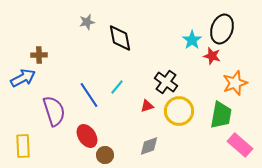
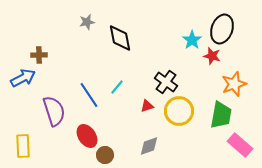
orange star: moved 1 px left, 1 px down
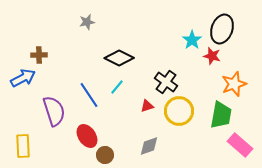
black diamond: moved 1 px left, 20 px down; rotated 52 degrees counterclockwise
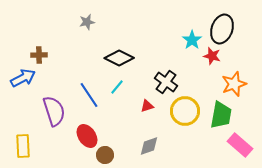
yellow circle: moved 6 px right
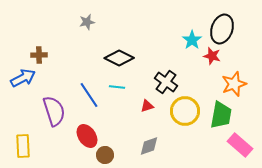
cyan line: rotated 56 degrees clockwise
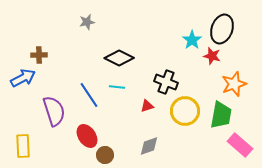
black cross: rotated 15 degrees counterclockwise
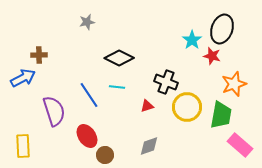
yellow circle: moved 2 px right, 4 px up
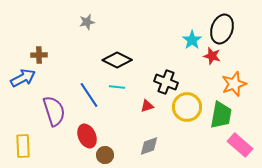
black diamond: moved 2 px left, 2 px down
red ellipse: rotated 10 degrees clockwise
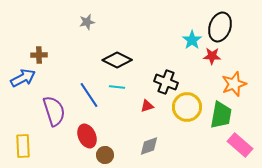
black ellipse: moved 2 px left, 2 px up
red star: rotated 12 degrees counterclockwise
